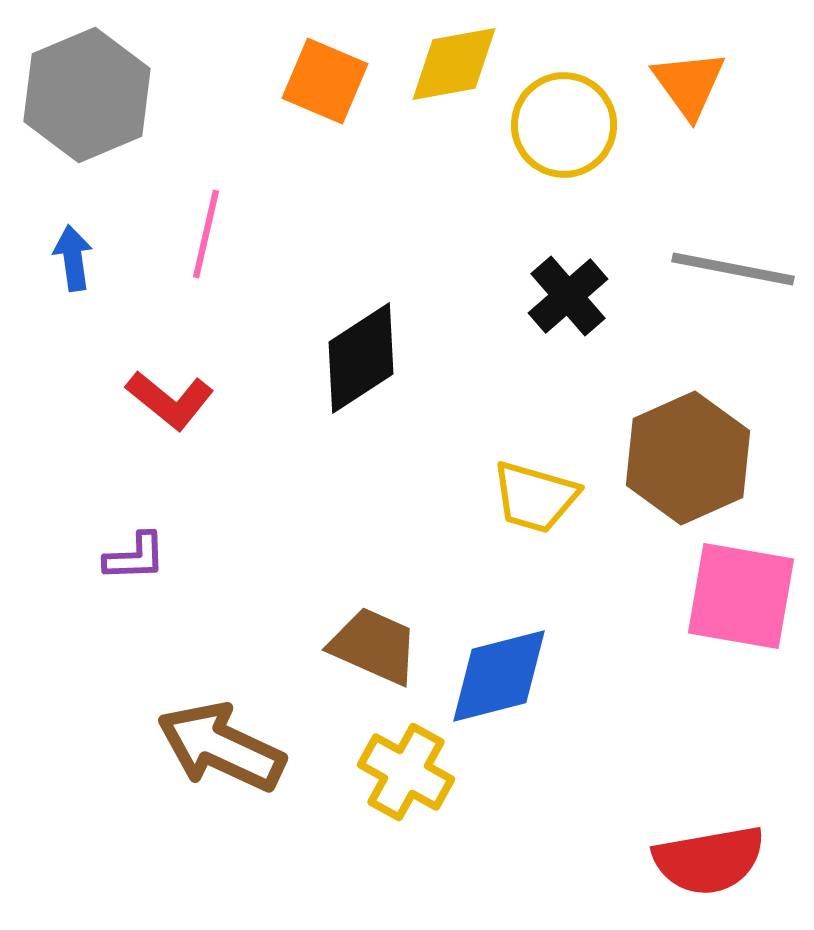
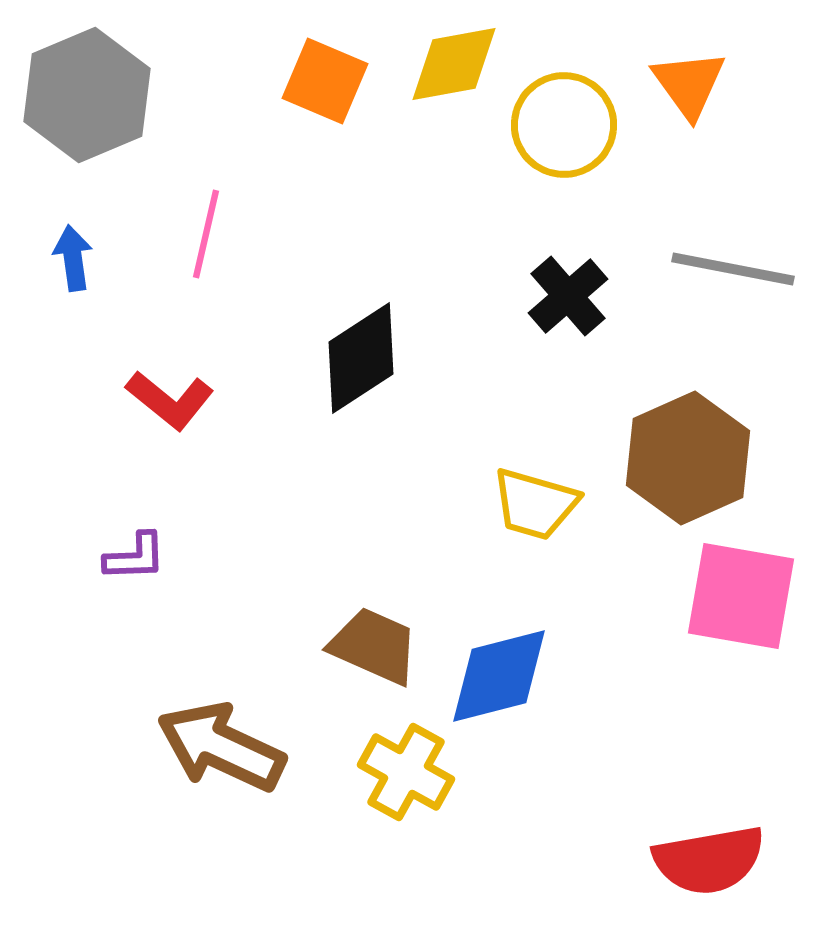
yellow trapezoid: moved 7 px down
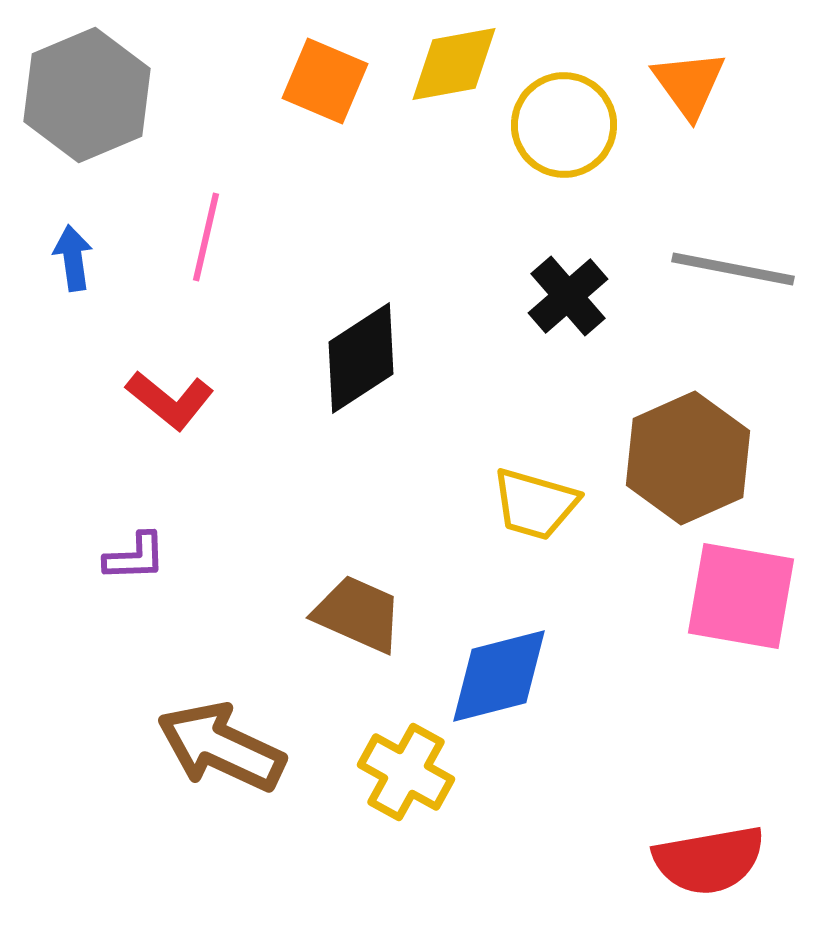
pink line: moved 3 px down
brown trapezoid: moved 16 px left, 32 px up
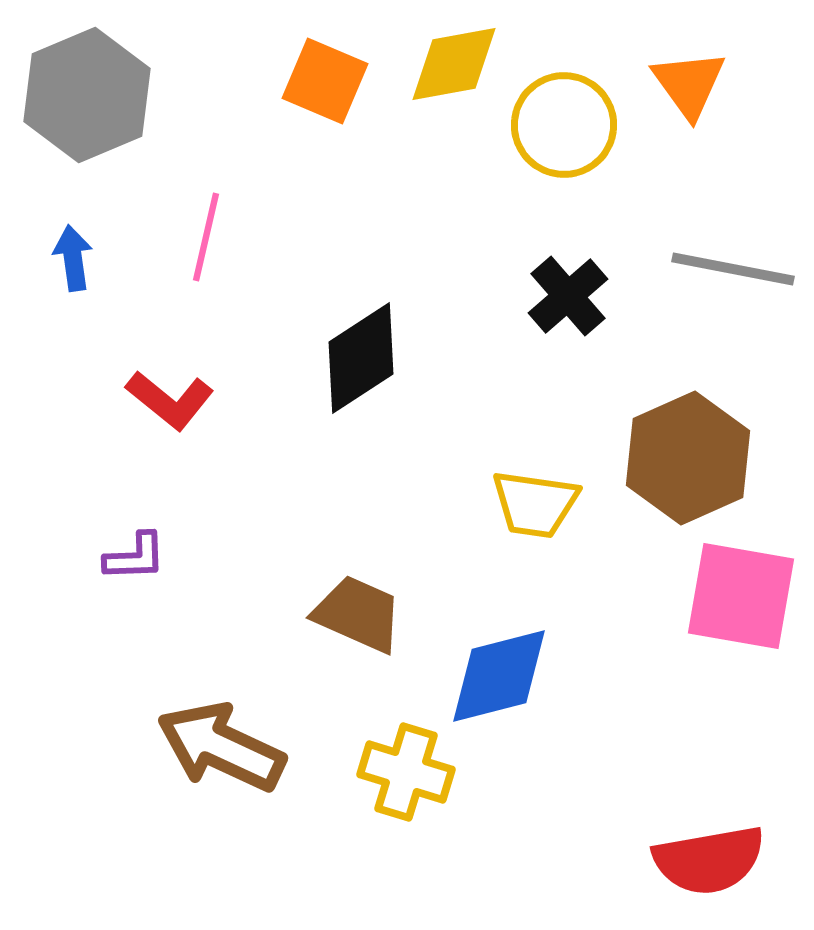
yellow trapezoid: rotated 8 degrees counterclockwise
yellow cross: rotated 12 degrees counterclockwise
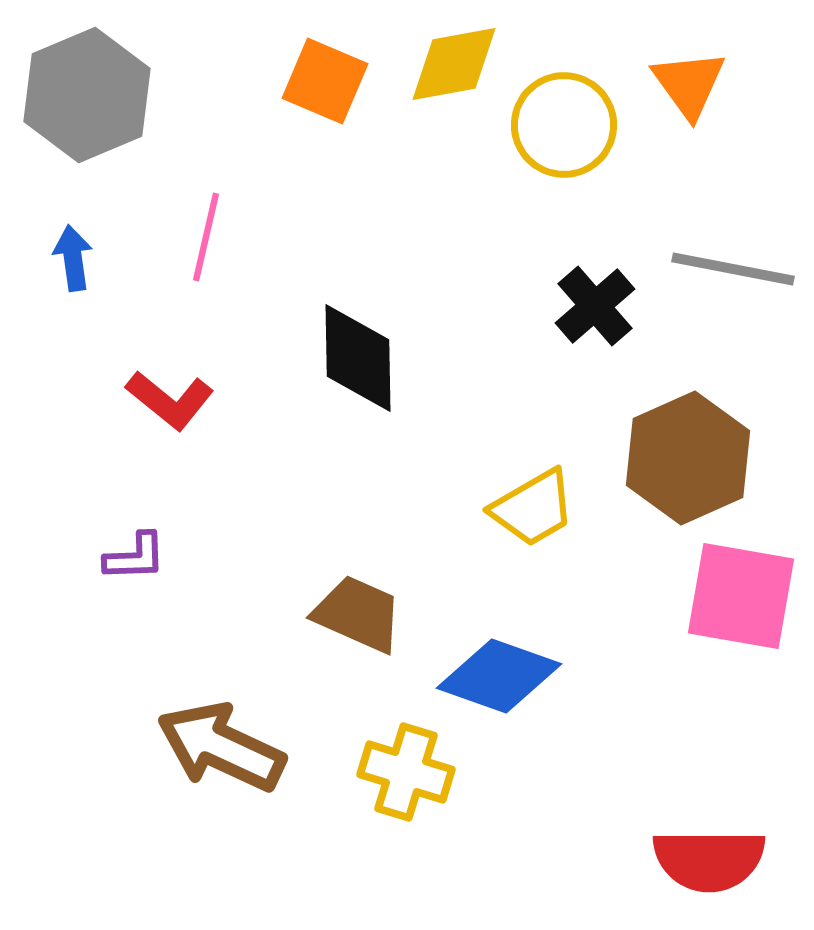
black cross: moved 27 px right, 10 px down
black diamond: moved 3 px left; rotated 58 degrees counterclockwise
yellow trapezoid: moved 2 px left, 4 px down; rotated 38 degrees counterclockwise
blue diamond: rotated 34 degrees clockwise
red semicircle: rotated 10 degrees clockwise
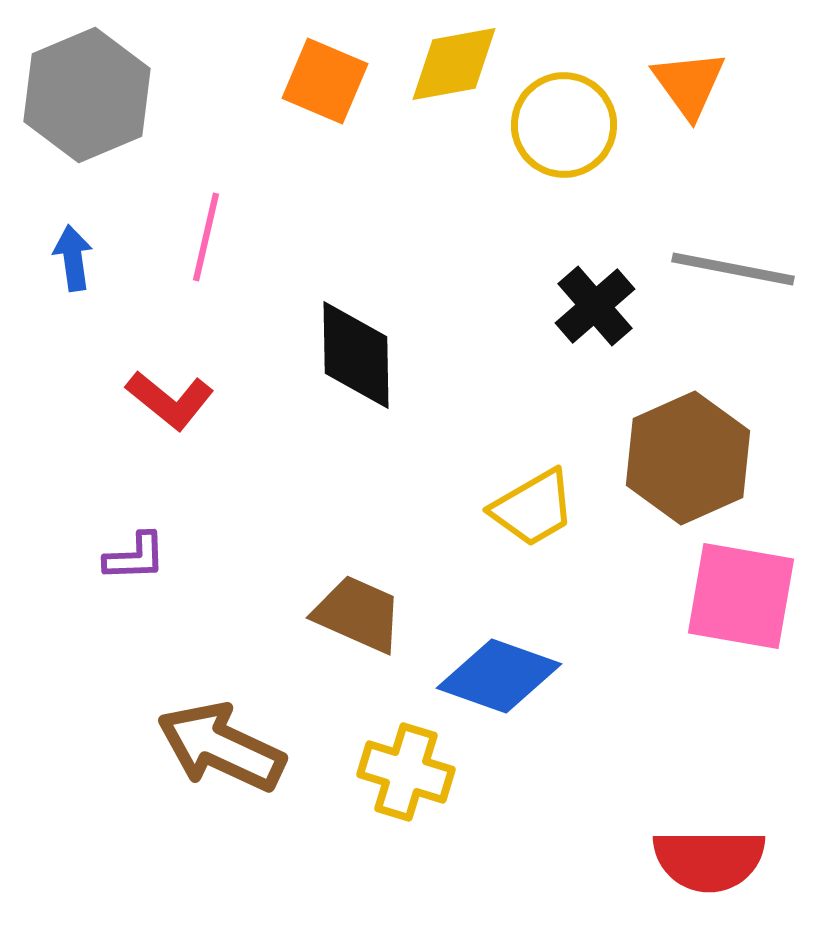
black diamond: moved 2 px left, 3 px up
